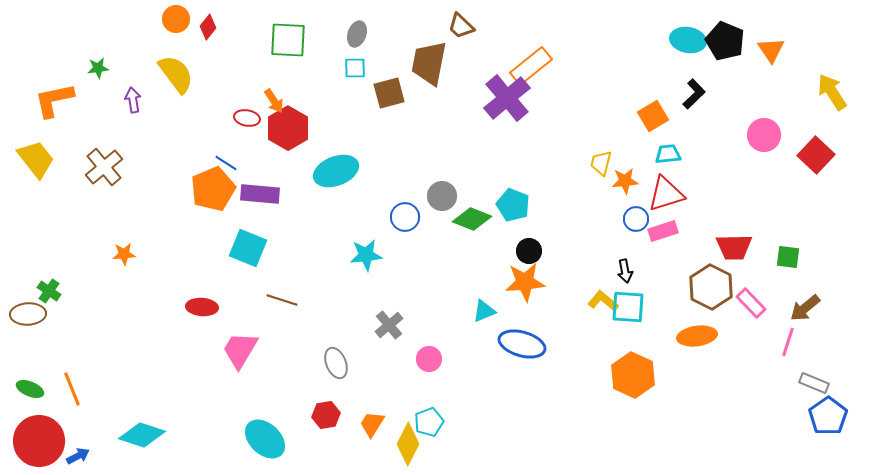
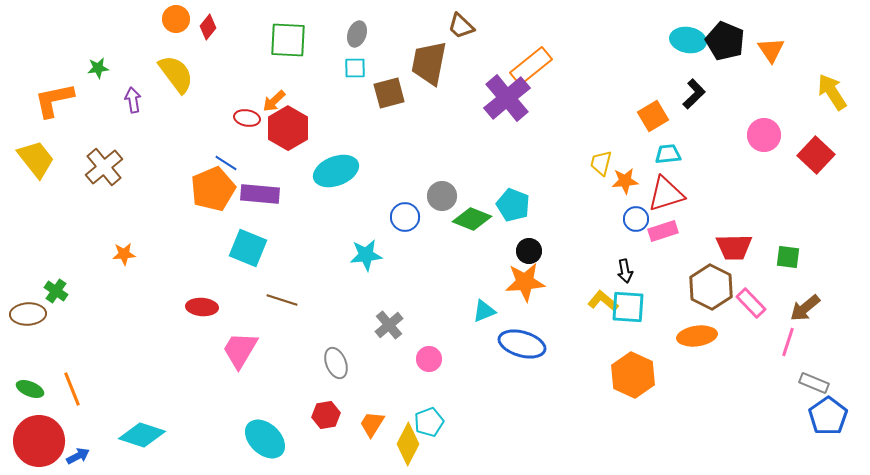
orange arrow at (274, 101): rotated 80 degrees clockwise
green cross at (49, 291): moved 7 px right
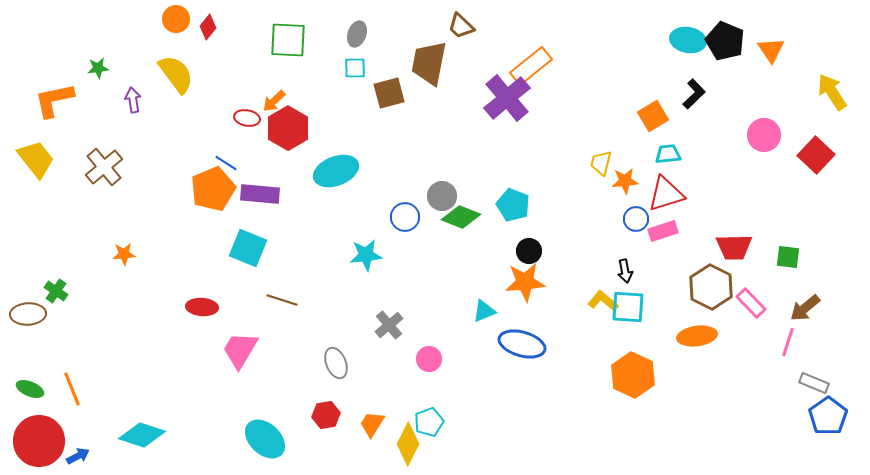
green diamond at (472, 219): moved 11 px left, 2 px up
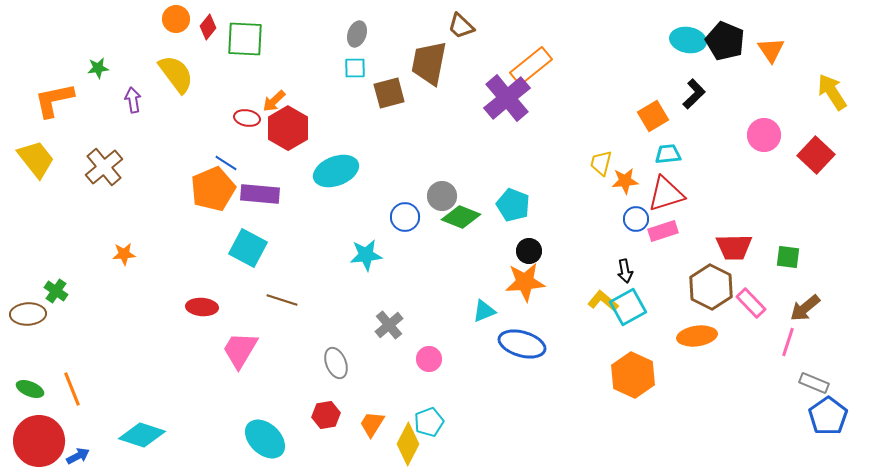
green square at (288, 40): moved 43 px left, 1 px up
cyan square at (248, 248): rotated 6 degrees clockwise
cyan square at (628, 307): rotated 33 degrees counterclockwise
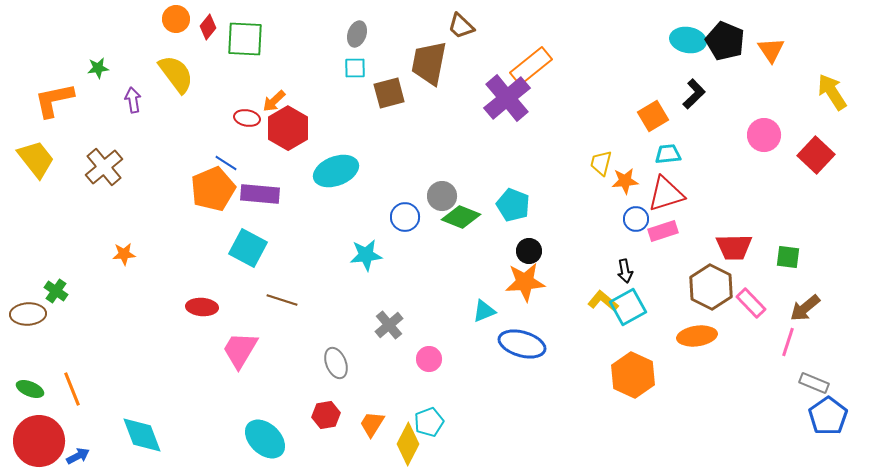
cyan diamond at (142, 435): rotated 51 degrees clockwise
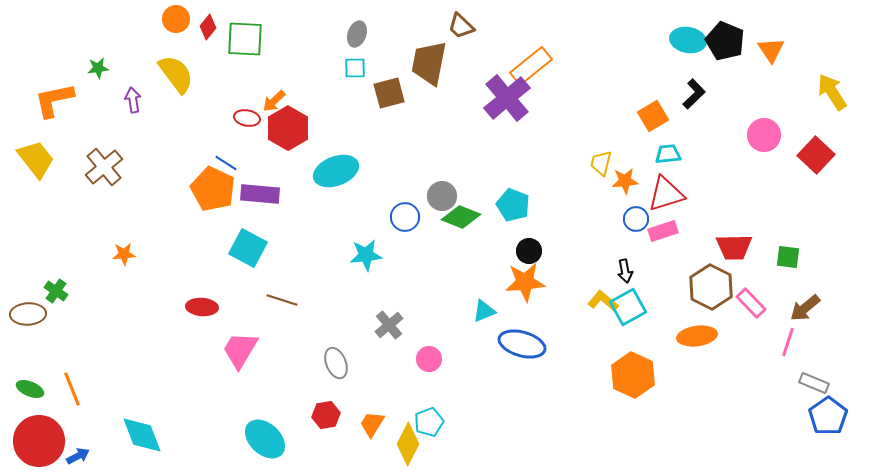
orange pentagon at (213, 189): rotated 24 degrees counterclockwise
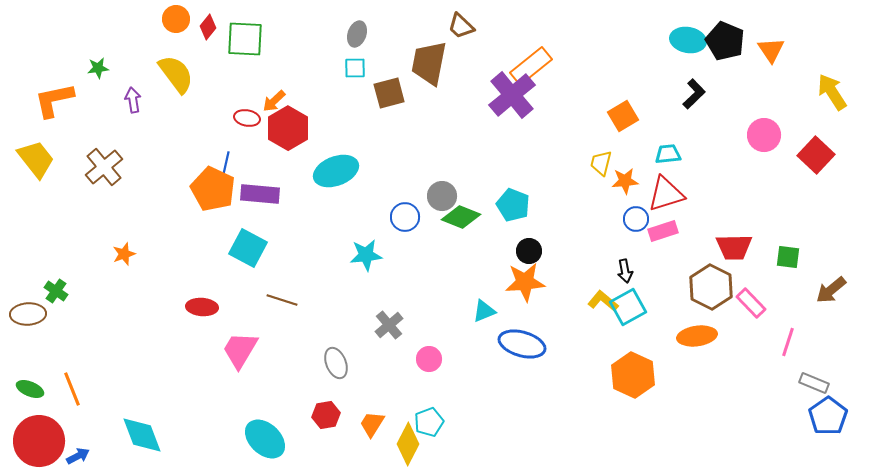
purple cross at (507, 98): moved 5 px right, 3 px up
orange square at (653, 116): moved 30 px left
blue line at (226, 163): rotated 70 degrees clockwise
orange star at (124, 254): rotated 15 degrees counterclockwise
brown arrow at (805, 308): moved 26 px right, 18 px up
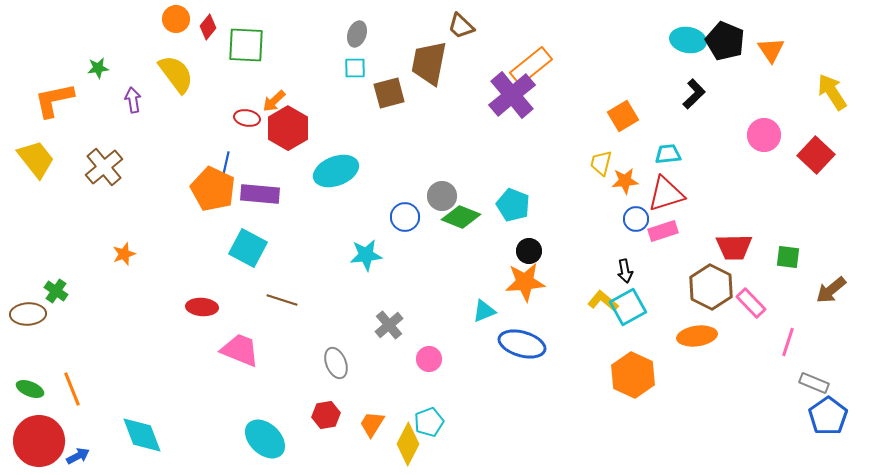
green square at (245, 39): moved 1 px right, 6 px down
pink trapezoid at (240, 350): rotated 81 degrees clockwise
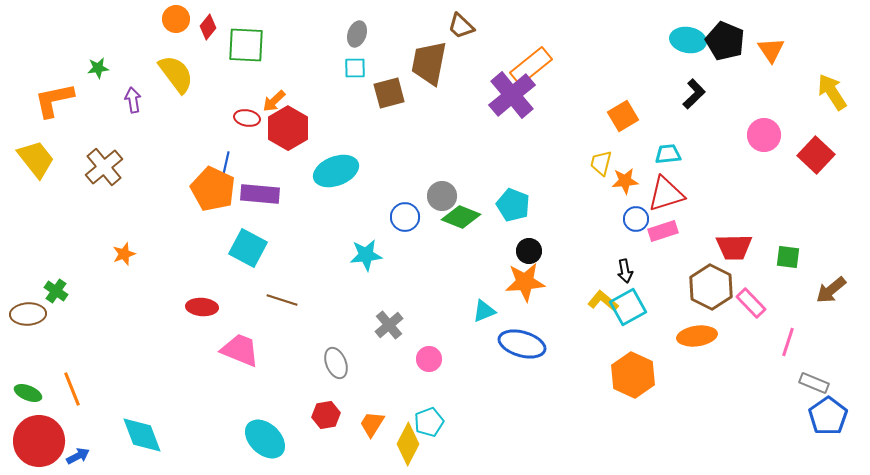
green ellipse at (30, 389): moved 2 px left, 4 px down
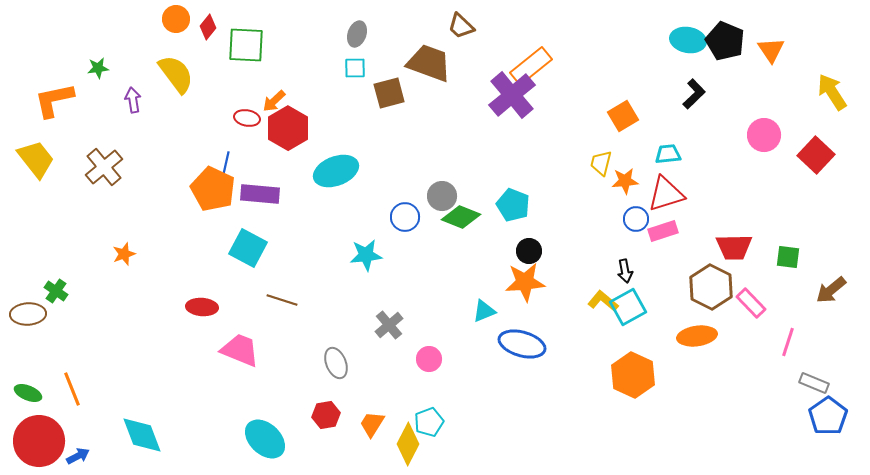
brown trapezoid at (429, 63): rotated 99 degrees clockwise
